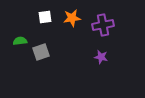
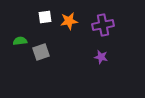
orange star: moved 3 px left, 3 px down
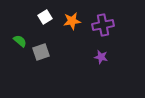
white square: rotated 24 degrees counterclockwise
orange star: moved 3 px right
green semicircle: rotated 48 degrees clockwise
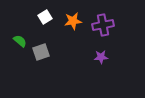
orange star: moved 1 px right
purple star: rotated 16 degrees counterclockwise
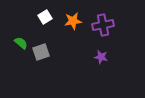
green semicircle: moved 1 px right, 2 px down
purple star: rotated 16 degrees clockwise
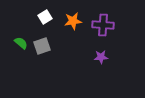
purple cross: rotated 15 degrees clockwise
gray square: moved 1 px right, 6 px up
purple star: rotated 16 degrees counterclockwise
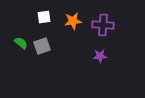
white square: moved 1 px left; rotated 24 degrees clockwise
purple star: moved 1 px left, 1 px up
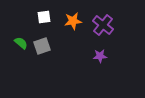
purple cross: rotated 35 degrees clockwise
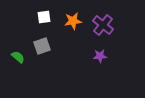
green semicircle: moved 3 px left, 14 px down
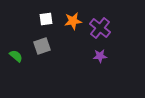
white square: moved 2 px right, 2 px down
purple cross: moved 3 px left, 3 px down
green semicircle: moved 2 px left, 1 px up
